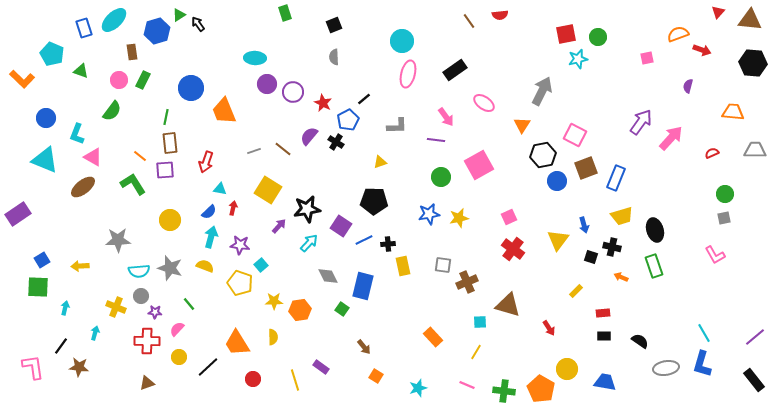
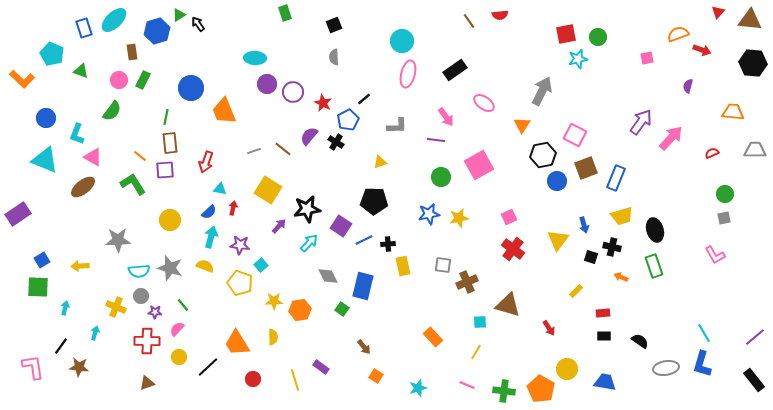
green line at (189, 304): moved 6 px left, 1 px down
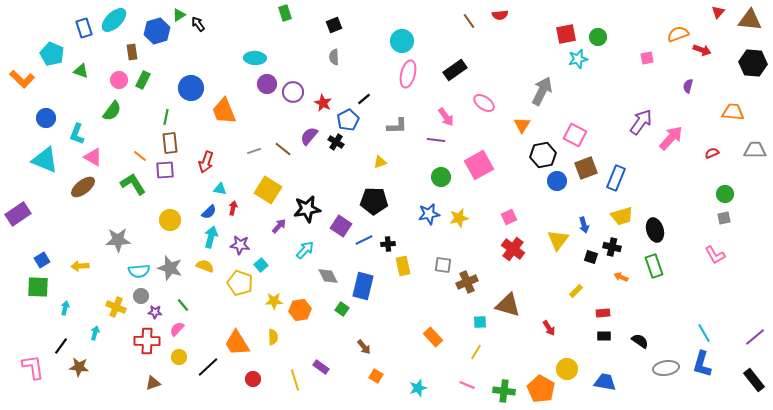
cyan arrow at (309, 243): moved 4 px left, 7 px down
brown triangle at (147, 383): moved 6 px right
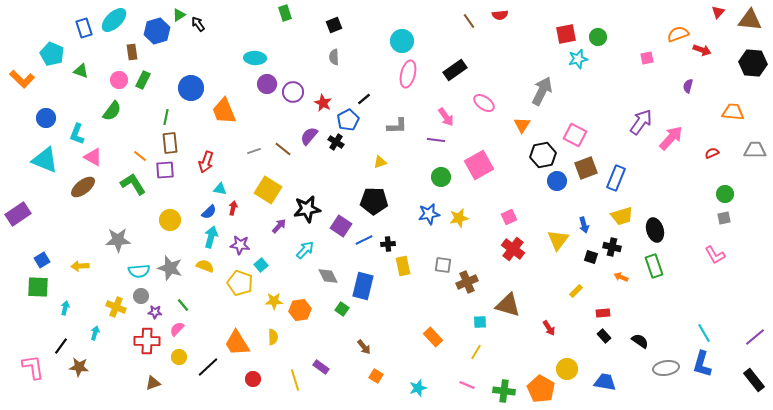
black rectangle at (604, 336): rotated 48 degrees clockwise
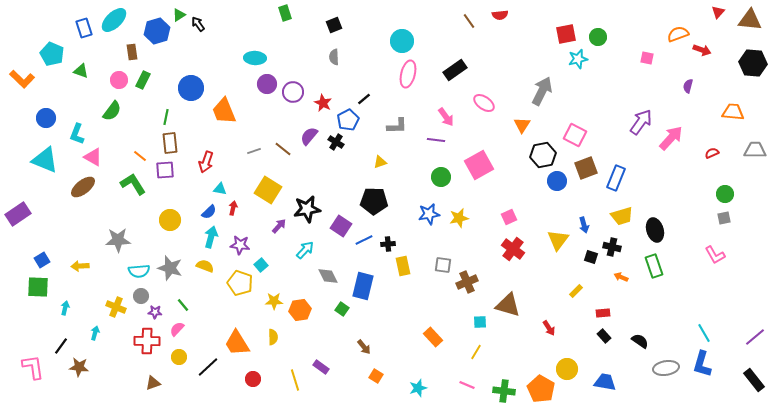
pink square at (647, 58): rotated 24 degrees clockwise
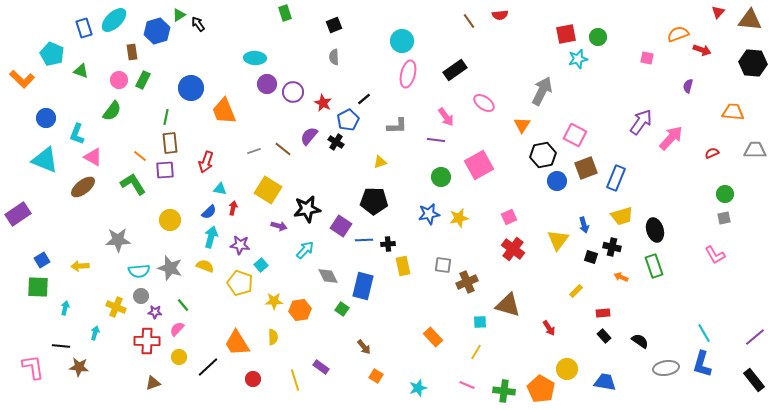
purple arrow at (279, 226): rotated 63 degrees clockwise
blue line at (364, 240): rotated 24 degrees clockwise
black line at (61, 346): rotated 60 degrees clockwise
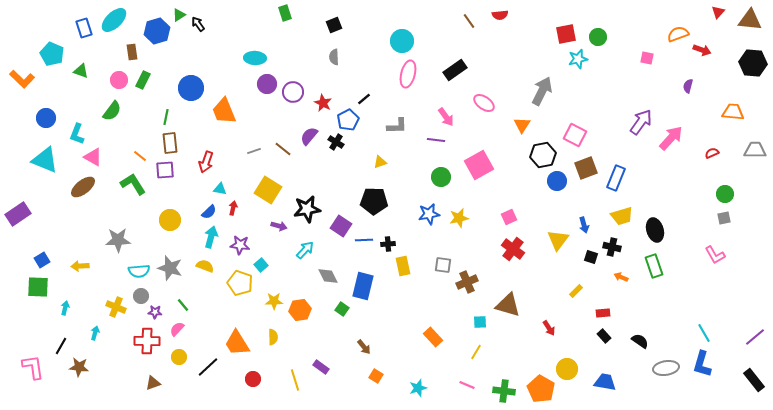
black line at (61, 346): rotated 66 degrees counterclockwise
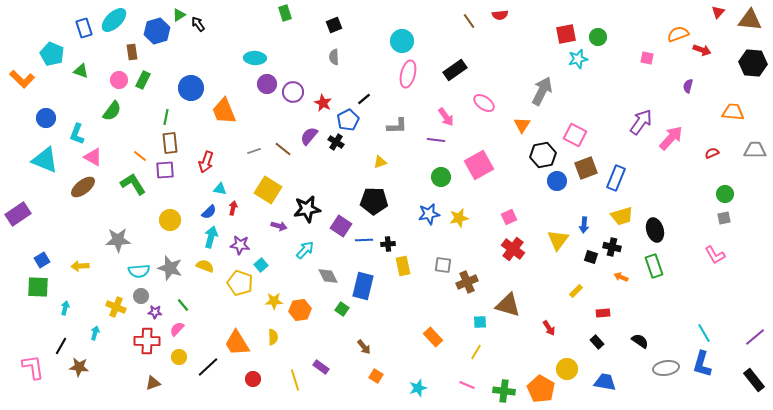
blue arrow at (584, 225): rotated 21 degrees clockwise
black rectangle at (604, 336): moved 7 px left, 6 px down
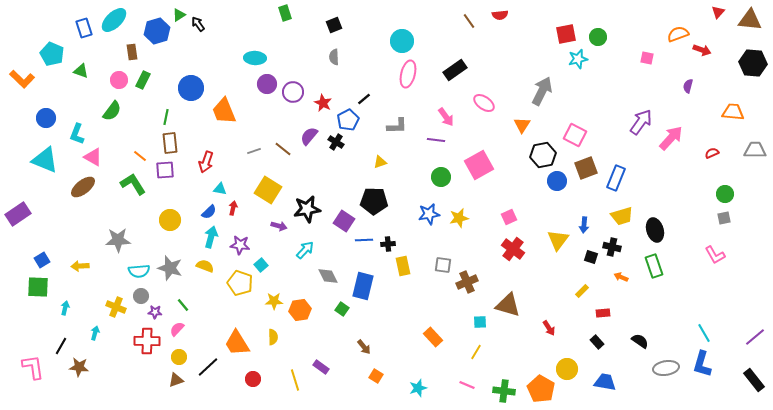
purple square at (341, 226): moved 3 px right, 5 px up
yellow rectangle at (576, 291): moved 6 px right
brown triangle at (153, 383): moved 23 px right, 3 px up
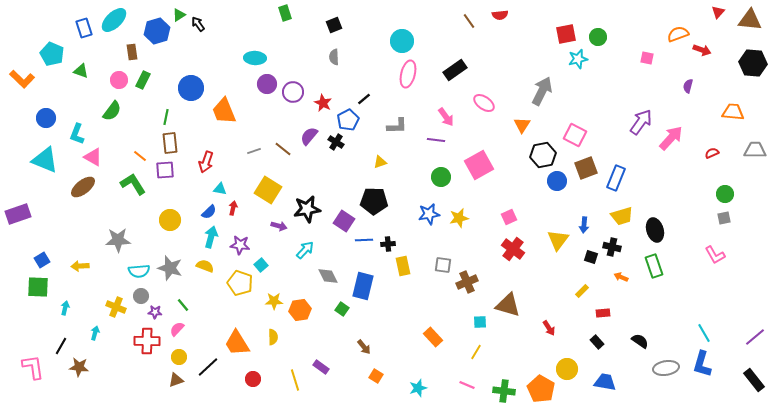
purple rectangle at (18, 214): rotated 15 degrees clockwise
